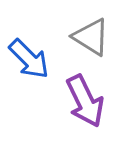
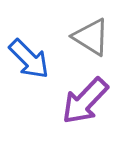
purple arrow: rotated 70 degrees clockwise
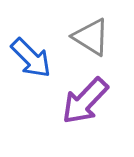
blue arrow: moved 2 px right, 1 px up
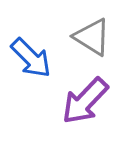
gray triangle: moved 1 px right
